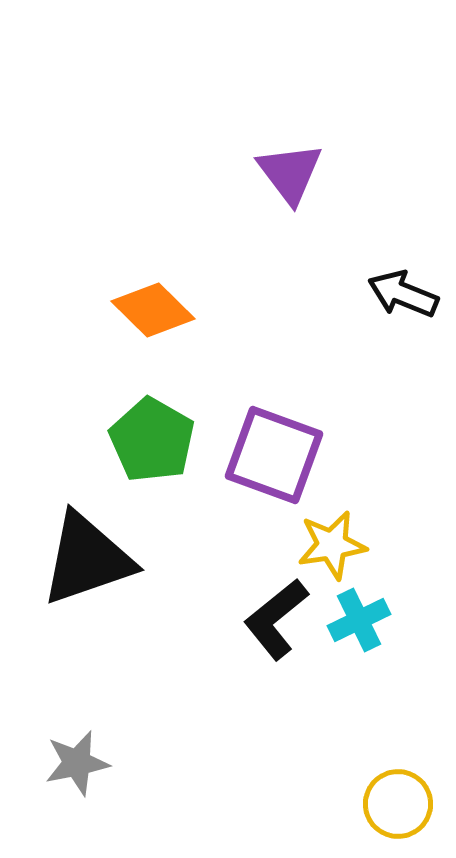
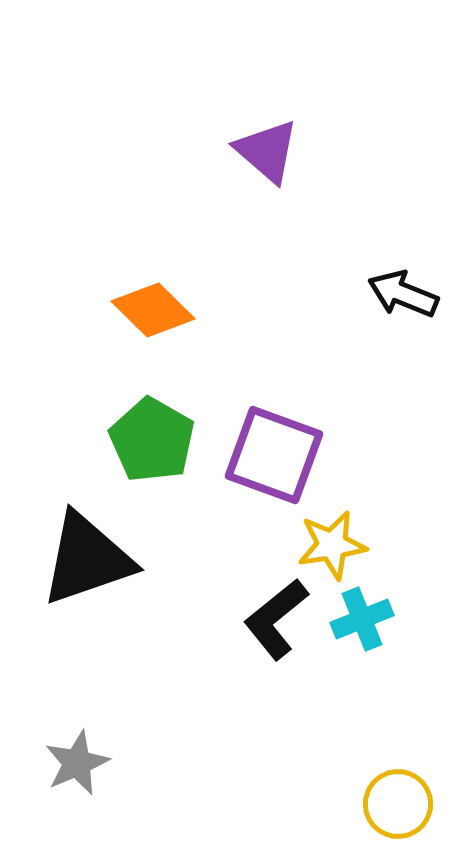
purple triangle: moved 23 px left, 22 px up; rotated 12 degrees counterclockwise
cyan cross: moved 3 px right, 1 px up; rotated 4 degrees clockwise
gray star: rotated 12 degrees counterclockwise
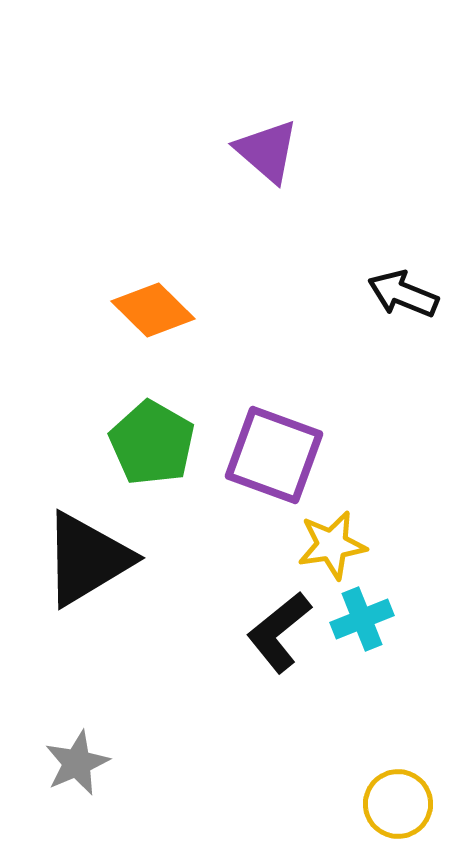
green pentagon: moved 3 px down
black triangle: rotated 12 degrees counterclockwise
black L-shape: moved 3 px right, 13 px down
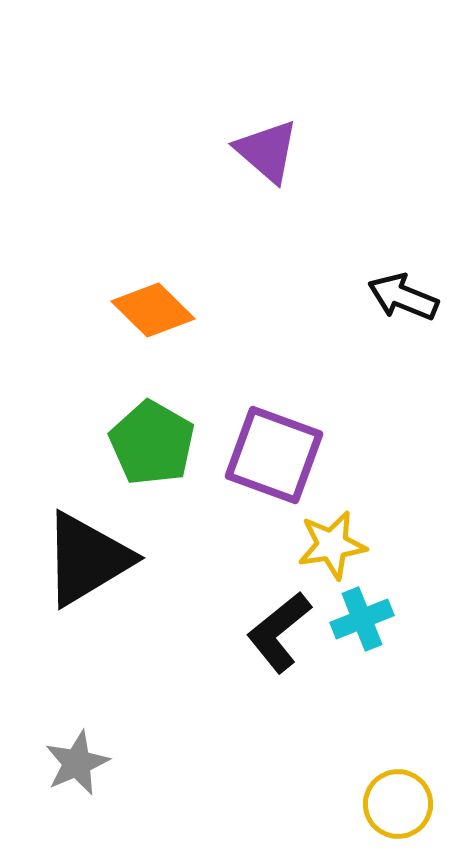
black arrow: moved 3 px down
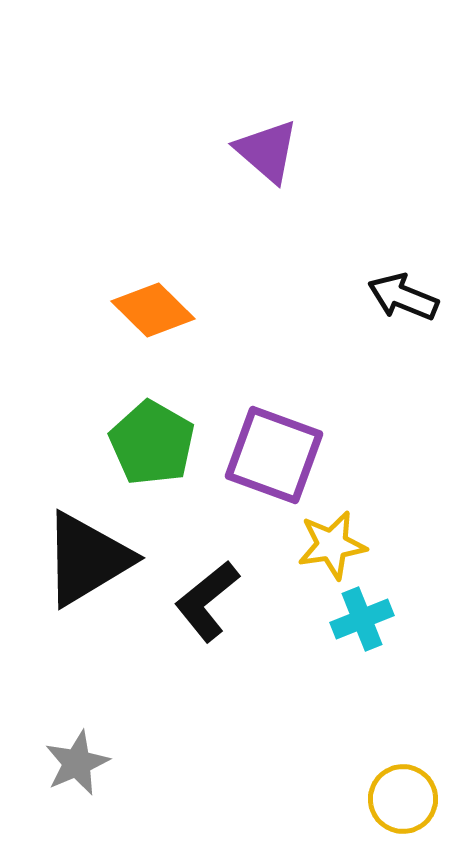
black L-shape: moved 72 px left, 31 px up
yellow circle: moved 5 px right, 5 px up
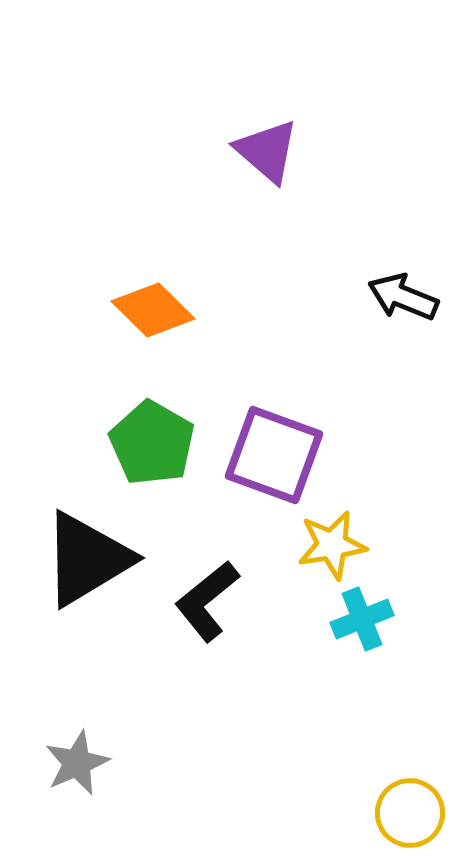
yellow circle: moved 7 px right, 14 px down
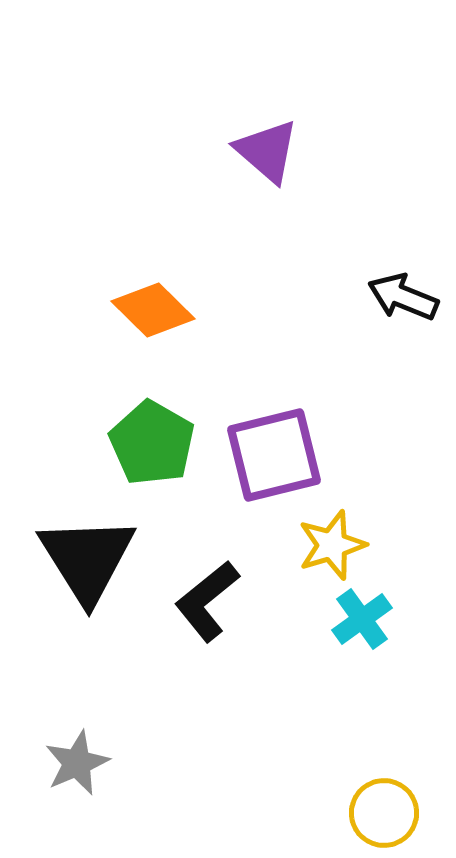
purple square: rotated 34 degrees counterclockwise
yellow star: rotated 8 degrees counterclockwise
black triangle: rotated 31 degrees counterclockwise
cyan cross: rotated 14 degrees counterclockwise
yellow circle: moved 26 px left
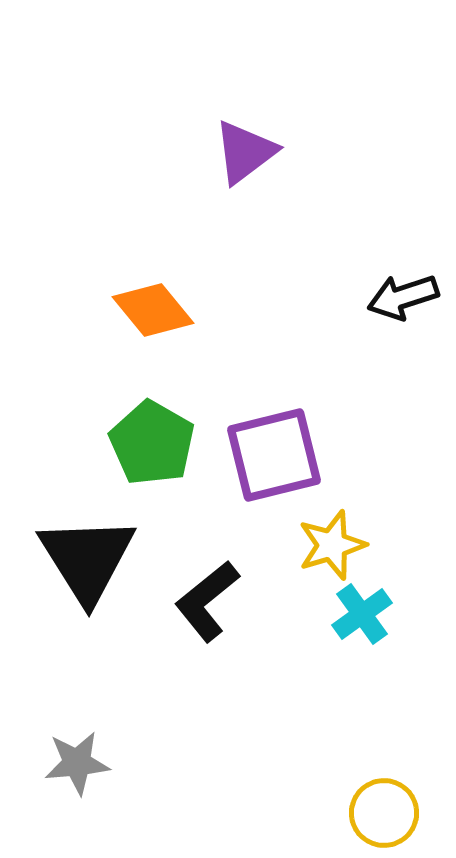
purple triangle: moved 22 px left, 1 px down; rotated 42 degrees clockwise
black arrow: rotated 40 degrees counterclockwise
orange diamond: rotated 6 degrees clockwise
cyan cross: moved 5 px up
gray star: rotated 18 degrees clockwise
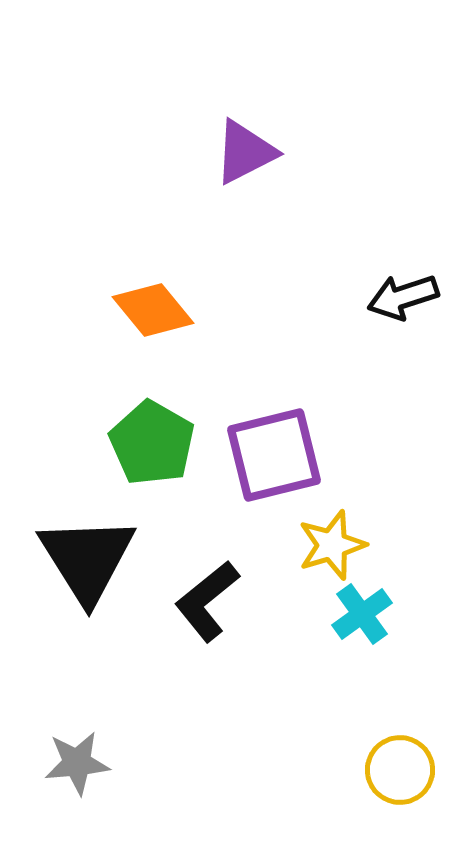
purple triangle: rotated 10 degrees clockwise
yellow circle: moved 16 px right, 43 px up
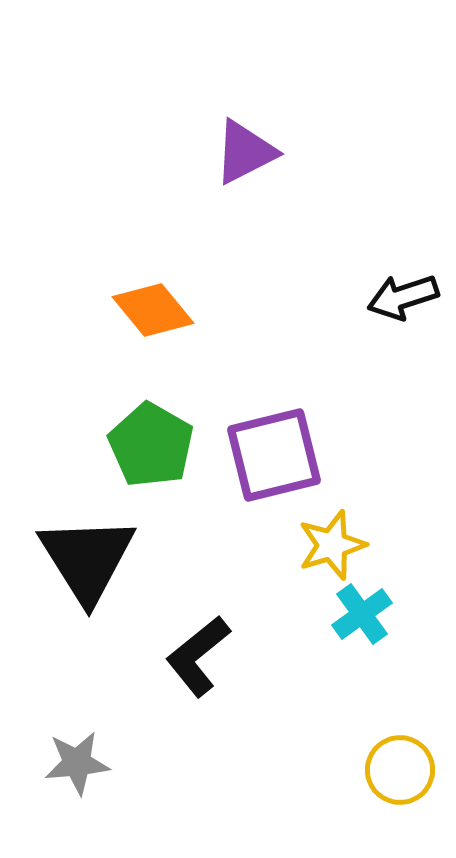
green pentagon: moved 1 px left, 2 px down
black L-shape: moved 9 px left, 55 px down
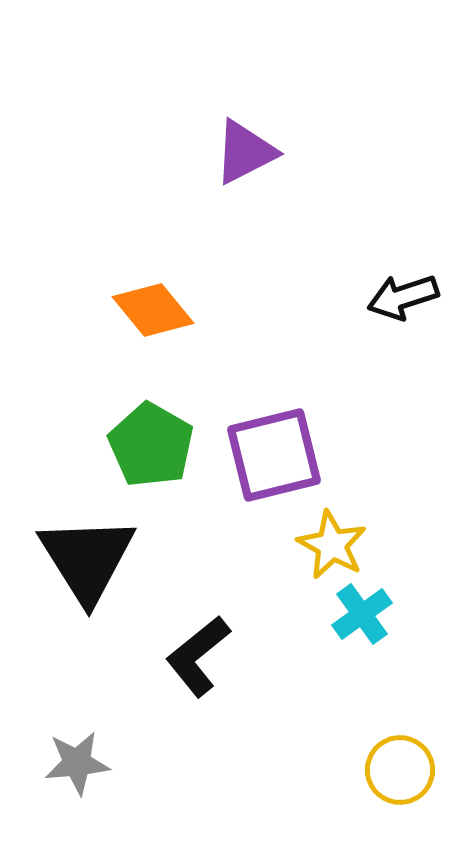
yellow star: rotated 26 degrees counterclockwise
